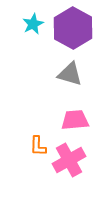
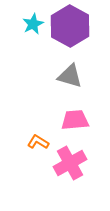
purple hexagon: moved 3 px left, 2 px up
gray triangle: moved 2 px down
orange L-shape: moved 4 px up; rotated 120 degrees clockwise
pink cross: moved 1 px right, 3 px down
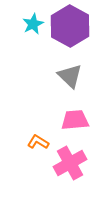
gray triangle: rotated 28 degrees clockwise
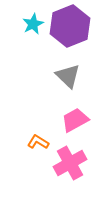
purple hexagon: rotated 9 degrees clockwise
gray triangle: moved 2 px left
pink trapezoid: rotated 24 degrees counterclockwise
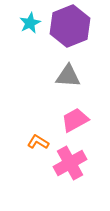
cyan star: moved 3 px left, 1 px up
gray triangle: rotated 40 degrees counterclockwise
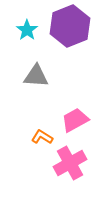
cyan star: moved 3 px left, 7 px down; rotated 10 degrees counterclockwise
gray triangle: moved 32 px left
orange L-shape: moved 4 px right, 5 px up
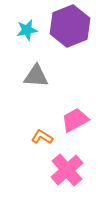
cyan star: rotated 25 degrees clockwise
pink cross: moved 3 px left, 7 px down; rotated 12 degrees counterclockwise
